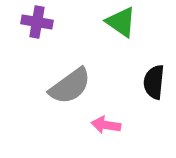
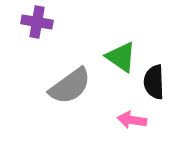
green triangle: moved 35 px down
black semicircle: rotated 8 degrees counterclockwise
pink arrow: moved 26 px right, 5 px up
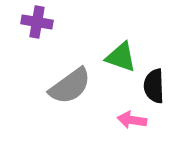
green triangle: rotated 16 degrees counterclockwise
black semicircle: moved 4 px down
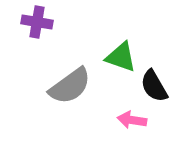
black semicircle: rotated 28 degrees counterclockwise
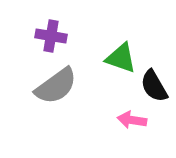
purple cross: moved 14 px right, 14 px down
green triangle: moved 1 px down
gray semicircle: moved 14 px left
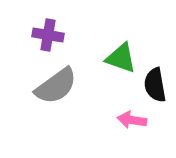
purple cross: moved 3 px left, 1 px up
black semicircle: moved 1 px right, 1 px up; rotated 20 degrees clockwise
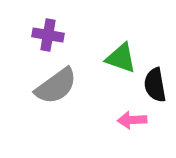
pink arrow: rotated 12 degrees counterclockwise
